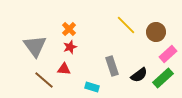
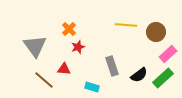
yellow line: rotated 40 degrees counterclockwise
red star: moved 8 px right
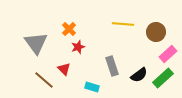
yellow line: moved 3 px left, 1 px up
gray triangle: moved 1 px right, 3 px up
red triangle: rotated 40 degrees clockwise
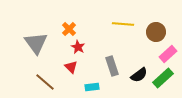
red star: rotated 24 degrees counterclockwise
red triangle: moved 7 px right, 2 px up
brown line: moved 1 px right, 2 px down
cyan rectangle: rotated 24 degrees counterclockwise
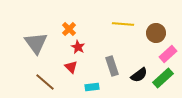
brown circle: moved 1 px down
